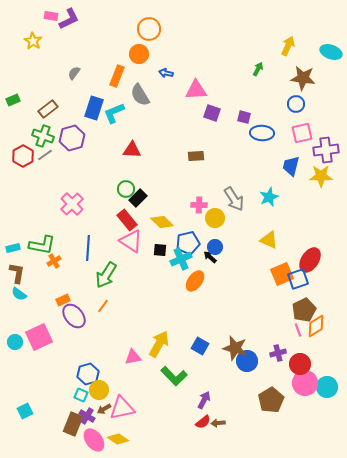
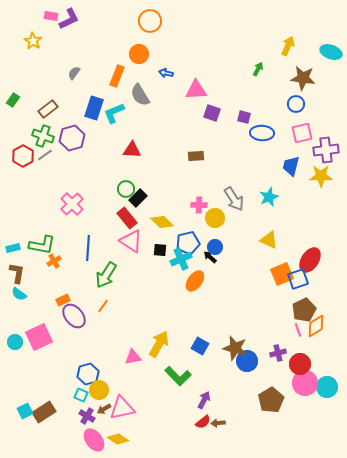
orange circle at (149, 29): moved 1 px right, 8 px up
green rectangle at (13, 100): rotated 32 degrees counterclockwise
red rectangle at (127, 220): moved 2 px up
green L-shape at (174, 376): moved 4 px right
brown rectangle at (73, 424): moved 29 px left, 12 px up; rotated 35 degrees clockwise
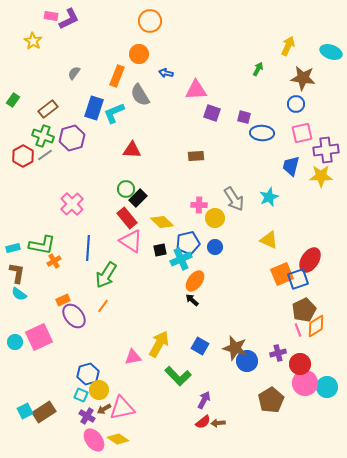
black square at (160, 250): rotated 16 degrees counterclockwise
black arrow at (210, 257): moved 18 px left, 43 px down
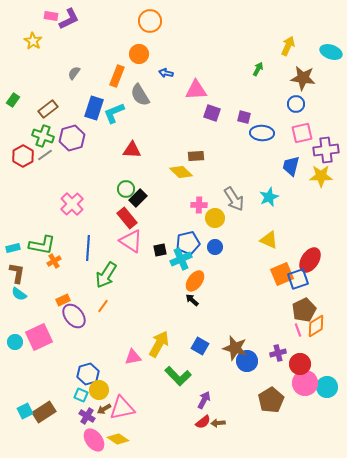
yellow diamond at (162, 222): moved 19 px right, 50 px up
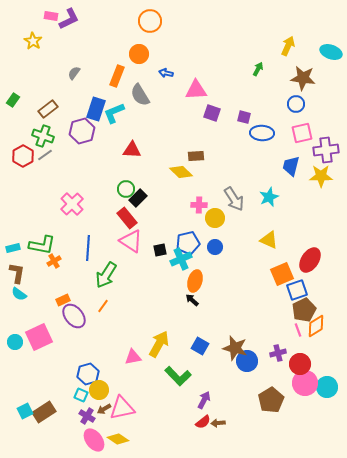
blue rectangle at (94, 108): moved 2 px right, 1 px down
purple hexagon at (72, 138): moved 10 px right, 7 px up
blue square at (298, 279): moved 1 px left, 11 px down
orange ellipse at (195, 281): rotated 20 degrees counterclockwise
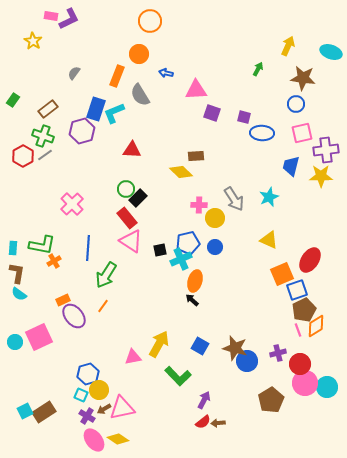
cyan rectangle at (13, 248): rotated 72 degrees counterclockwise
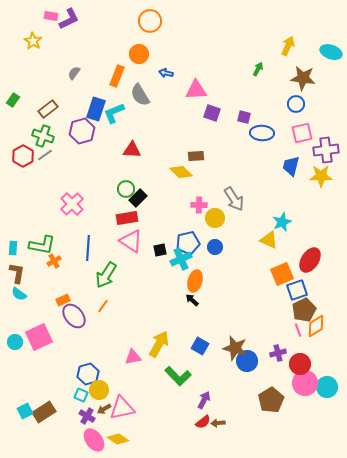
cyan star at (269, 197): moved 13 px right, 25 px down
red rectangle at (127, 218): rotated 60 degrees counterclockwise
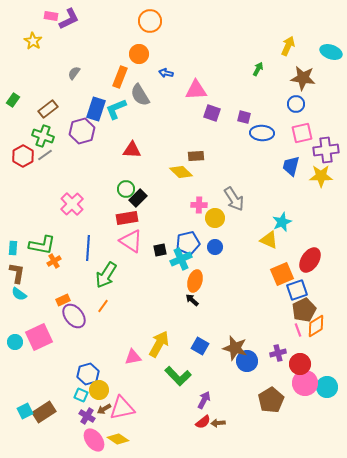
orange rectangle at (117, 76): moved 3 px right, 1 px down
cyan L-shape at (114, 113): moved 2 px right, 4 px up
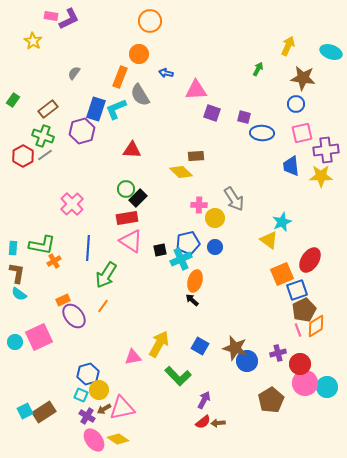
blue trapezoid at (291, 166): rotated 20 degrees counterclockwise
yellow triangle at (269, 240): rotated 12 degrees clockwise
